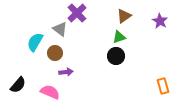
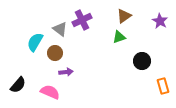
purple cross: moved 5 px right, 7 px down; rotated 18 degrees clockwise
black circle: moved 26 px right, 5 px down
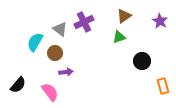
purple cross: moved 2 px right, 2 px down
pink semicircle: rotated 30 degrees clockwise
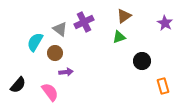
purple star: moved 5 px right, 2 px down
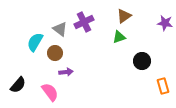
purple star: rotated 21 degrees counterclockwise
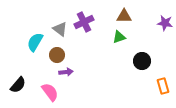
brown triangle: rotated 35 degrees clockwise
brown circle: moved 2 px right, 2 px down
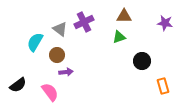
black semicircle: rotated 12 degrees clockwise
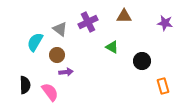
purple cross: moved 4 px right
green triangle: moved 7 px left, 10 px down; rotated 48 degrees clockwise
black semicircle: moved 7 px right; rotated 54 degrees counterclockwise
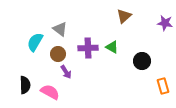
brown triangle: rotated 42 degrees counterclockwise
purple cross: moved 26 px down; rotated 24 degrees clockwise
brown circle: moved 1 px right, 1 px up
purple arrow: rotated 64 degrees clockwise
pink semicircle: rotated 24 degrees counterclockwise
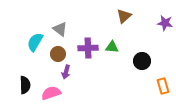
green triangle: rotated 24 degrees counterclockwise
purple arrow: rotated 48 degrees clockwise
pink semicircle: moved 1 px right, 1 px down; rotated 48 degrees counterclockwise
